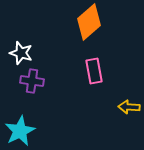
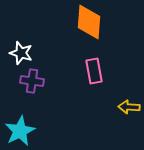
orange diamond: rotated 45 degrees counterclockwise
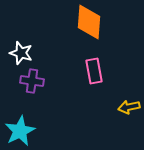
yellow arrow: rotated 15 degrees counterclockwise
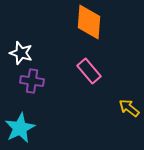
pink rectangle: moved 5 px left; rotated 30 degrees counterclockwise
yellow arrow: moved 1 px down; rotated 50 degrees clockwise
cyan star: moved 3 px up
